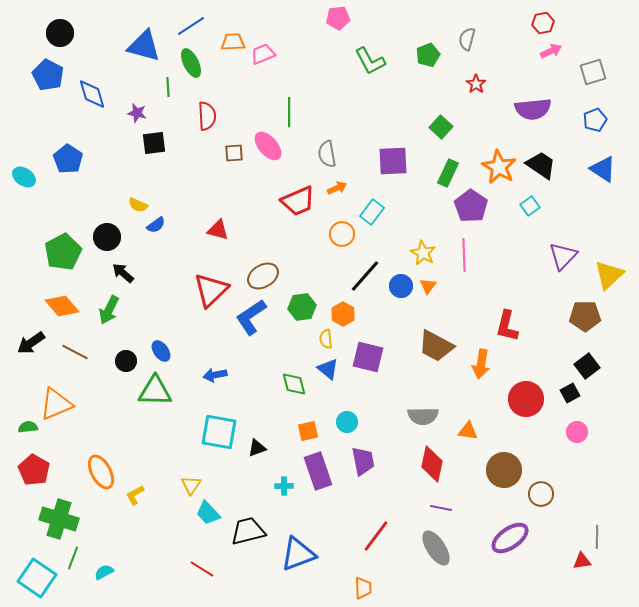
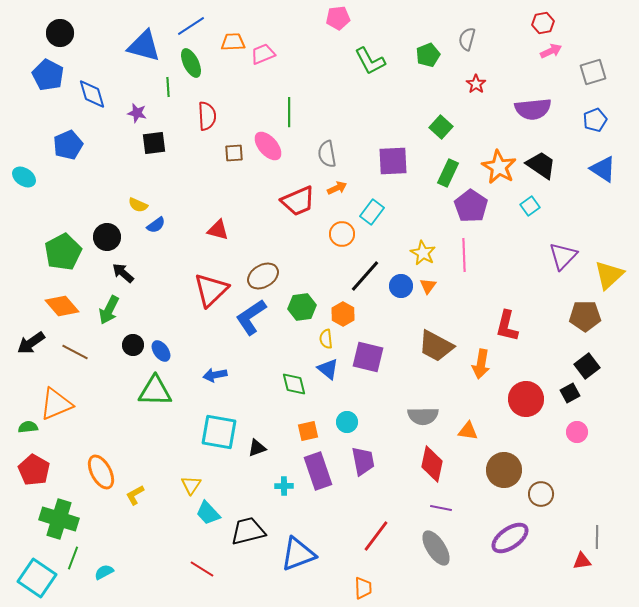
blue pentagon at (68, 159): moved 14 px up; rotated 16 degrees clockwise
black circle at (126, 361): moved 7 px right, 16 px up
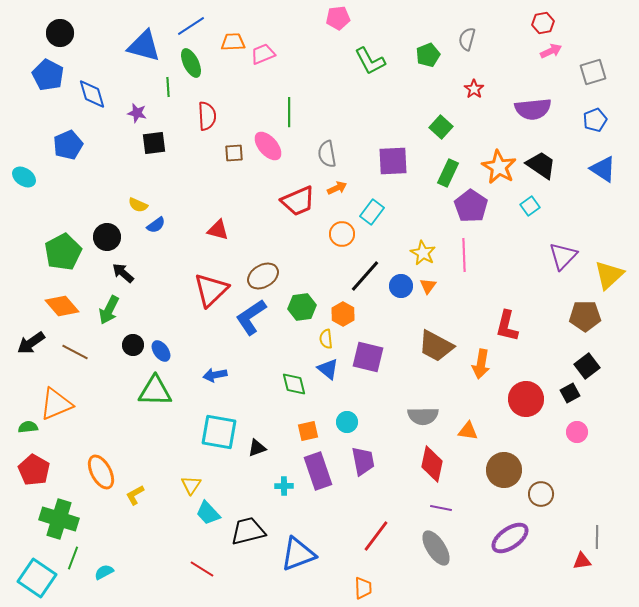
red star at (476, 84): moved 2 px left, 5 px down
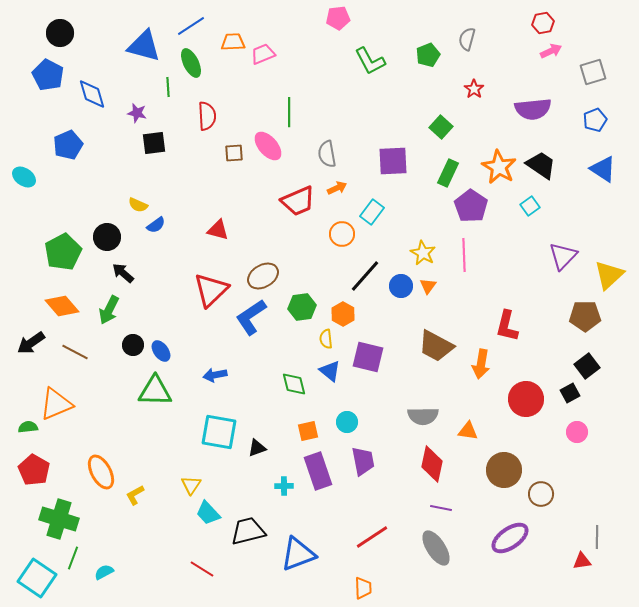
blue triangle at (328, 369): moved 2 px right, 2 px down
red line at (376, 536): moved 4 px left, 1 px down; rotated 20 degrees clockwise
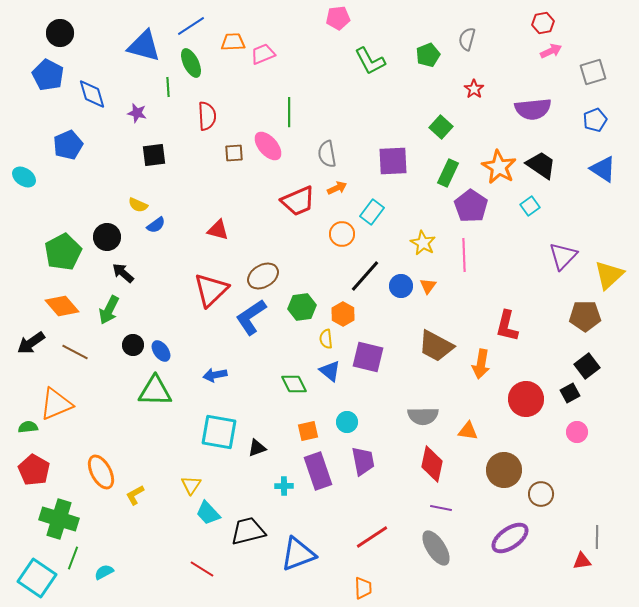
black square at (154, 143): moved 12 px down
yellow star at (423, 253): moved 10 px up
green diamond at (294, 384): rotated 12 degrees counterclockwise
